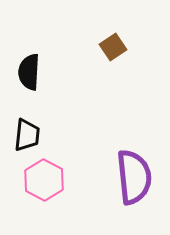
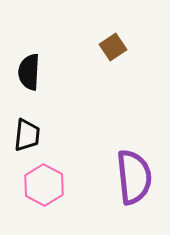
pink hexagon: moved 5 px down
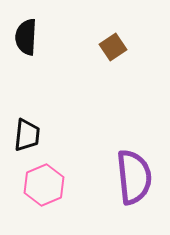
black semicircle: moved 3 px left, 35 px up
pink hexagon: rotated 9 degrees clockwise
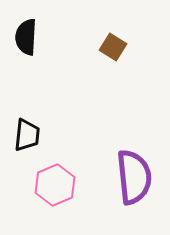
brown square: rotated 24 degrees counterclockwise
pink hexagon: moved 11 px right
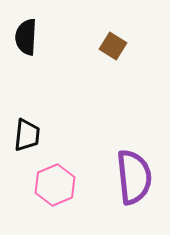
brown square: moved 1 px up
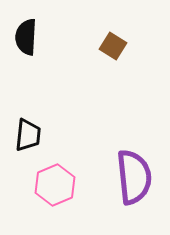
black trapezoid: moved 1 px right
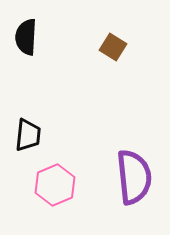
brown square: moved 1 px down
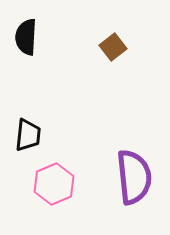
brown square: rotated 20 degrees clockwise
pink hexagon: moved 1 px left, 1 px up
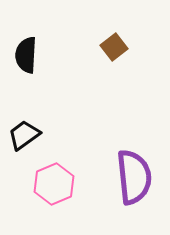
black semicircle: moved 18 px down
brown square: moved 1 px right
black trapezoid: moved 4 px left; rotated 132 degrees counterclockwise
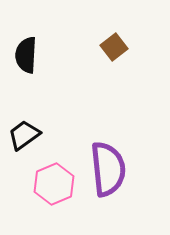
purple semicircle: moved 26 px left, 8 px up
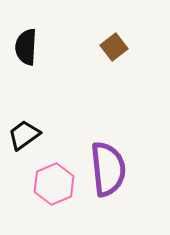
black semicircle: moved 8 px up
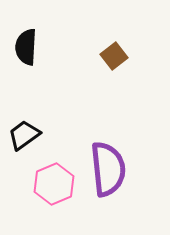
brown square: moved 9 px down
